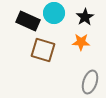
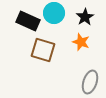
orange star: rotated 18 degrees clockwise
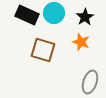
black rectangle: moved 1 px left, 6 px up
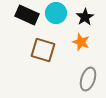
cyan circle: moved 2 px right
gray ellipse: moved 2 px left, 3 px up
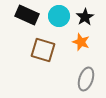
cyan circle: moved 3 px right, 3 px down
gray ellipse: moved 2 px left
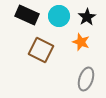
black star: moved 2 px right
brown square: moved 2 px left; rotated 10 degrees clockwise
